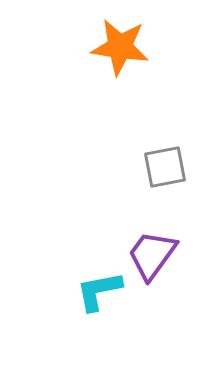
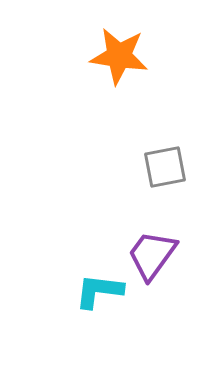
orange star: moved 1 px left, 9 px down
cyan L-shape: rotated 18 degrees clockwise
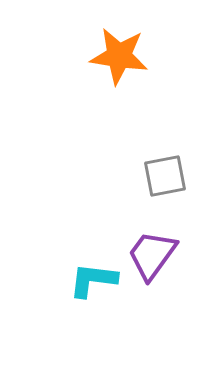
gray square: moved 9 px down
cyan L-shape: moved 6 px left, 11 px up
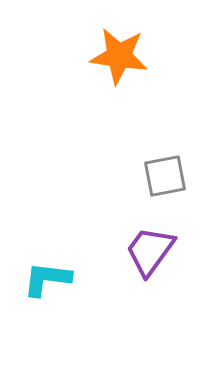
purple trapezoid: moved 2 px left, 4 px up
cyan L-shape: moved 46 px left, 1 px up
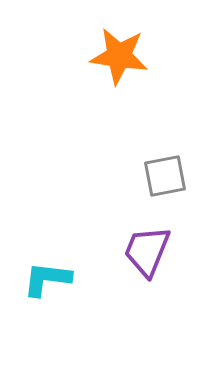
purple trapezoid: moved 3 px left; rotated 14 degrees counterclockwise
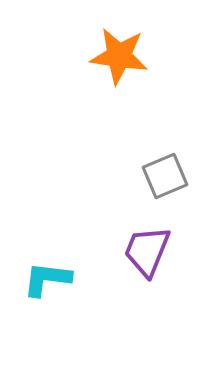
gray square: rotated 12 degrees counterclockwise
